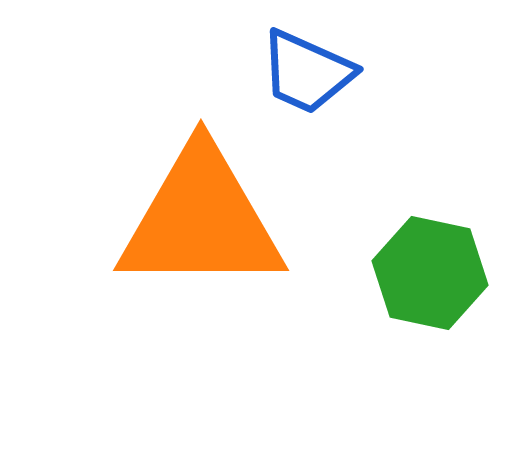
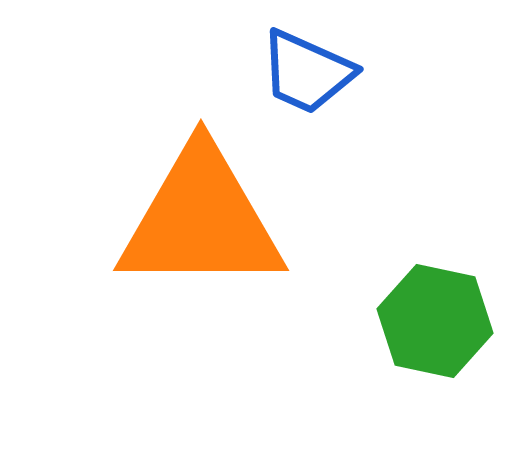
green hexagon: moved 5 px right, 48 px down
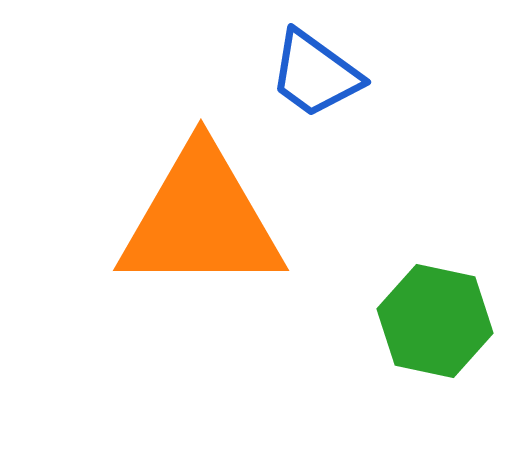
blue trapezoid: moved 8 px right, 2 px down; rotated 12 degrees clockwise
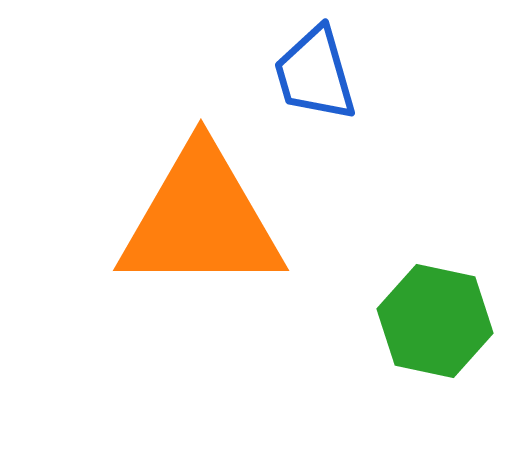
blue trapezoid: rotated 38 degrees clockwise
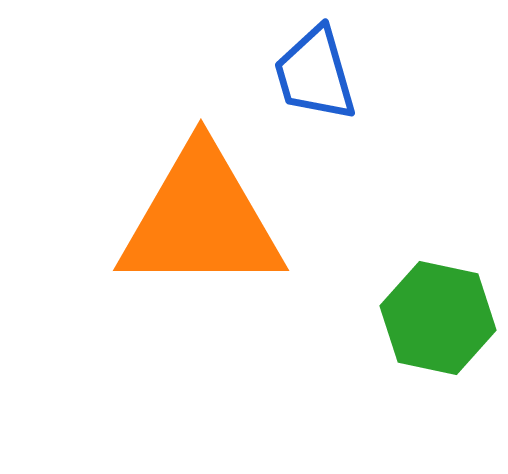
green hexagon: moved 3 px right, 3 px up
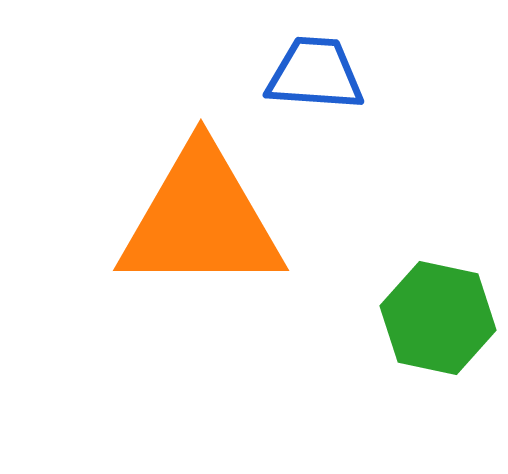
blue trapezoid: rotated 110 degrees clockwise
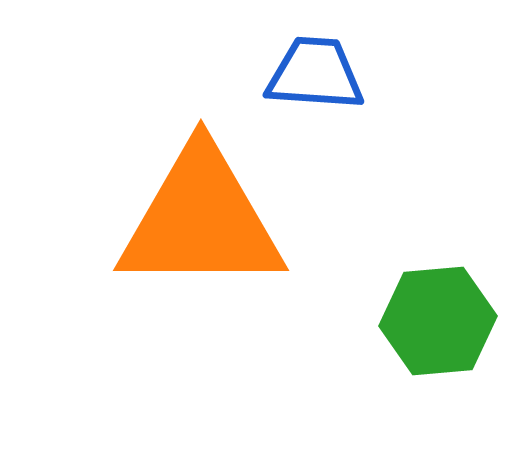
green hexagon: moved 3 px down; rotated 17 degrees counterclockwise
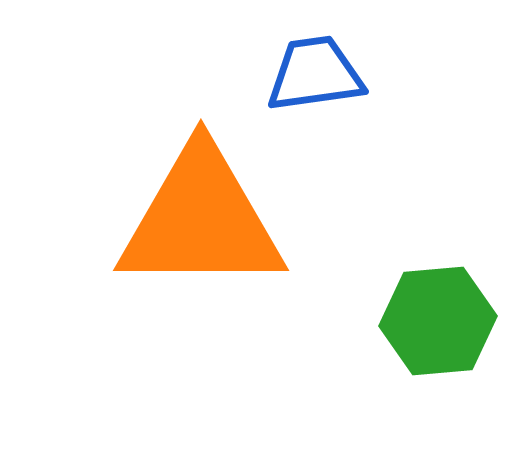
blue trapezoid: rotated 12 degrees counterclockwise
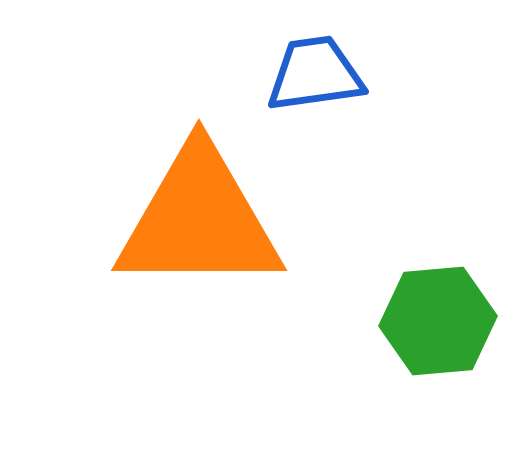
orange triangle: moved 2 px left
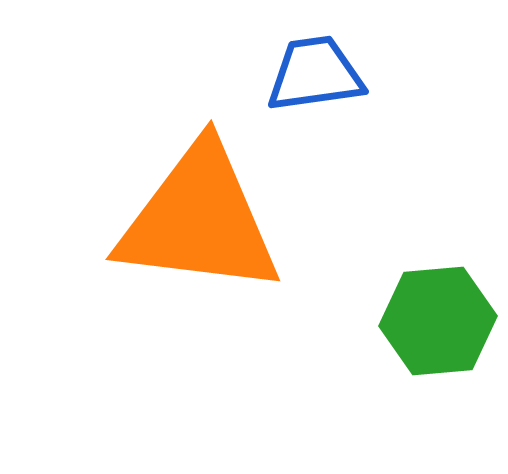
orange triangle: rotated 7 degrees clockwise
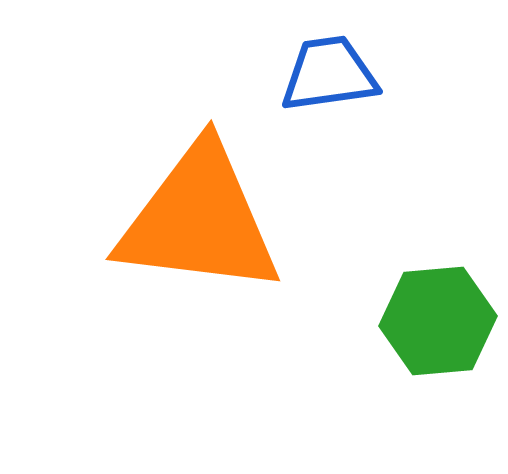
blue trapezoid: moved 14 px right
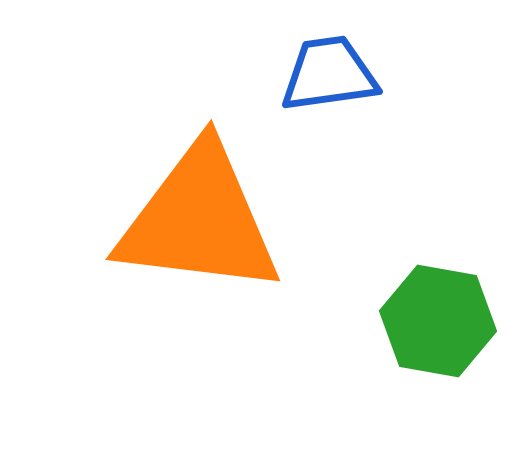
green hexagon: rotated 15 degrees clockwise
